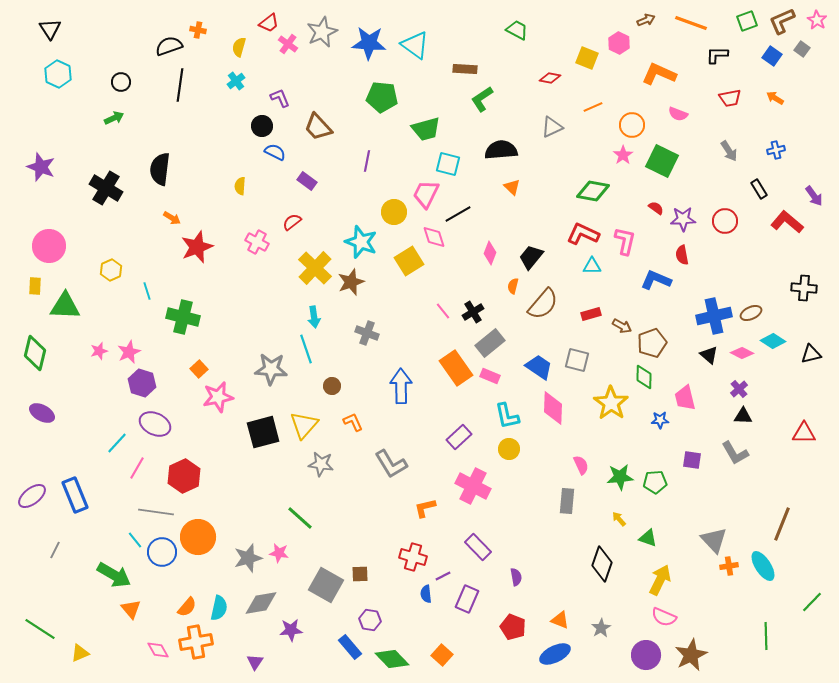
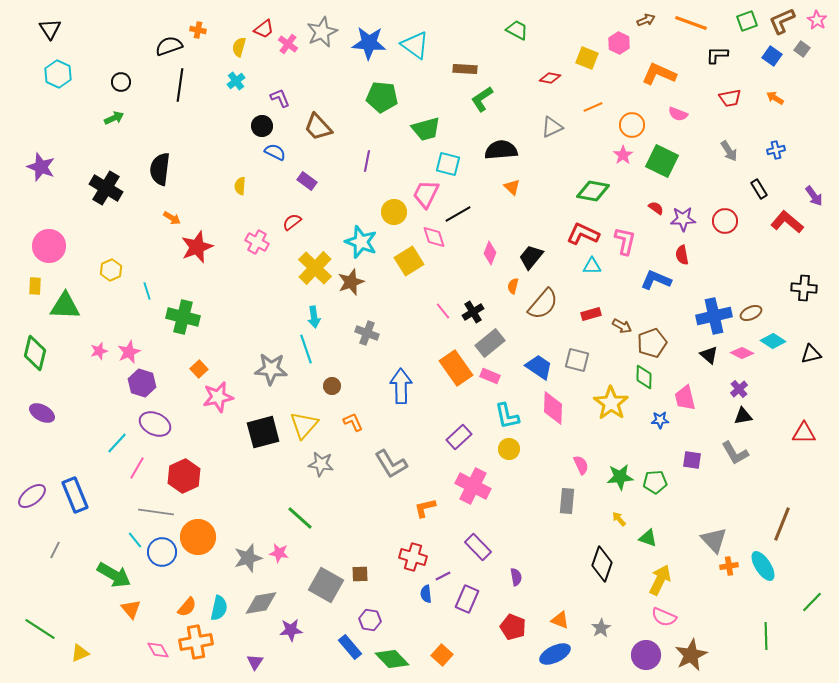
red trapezoid at (269, 23): moved 5 px left, 6 px down
black triangle at (743, 416): rotated 12 degrees counterclockwise
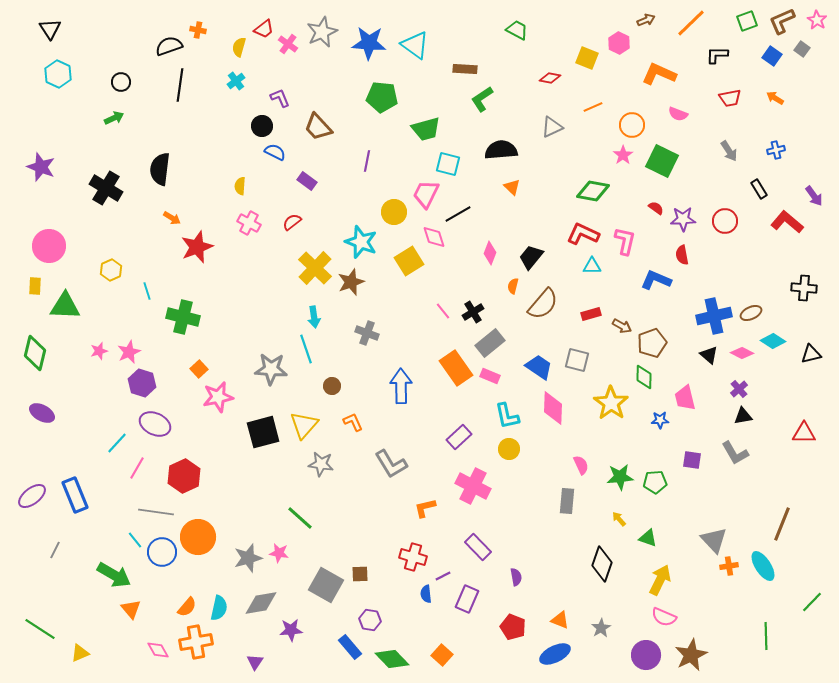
orange line at (691, 23): rotated 64 degrees counterclockwise
pink cross at (257, 242): moved 8 px left, 19 px up
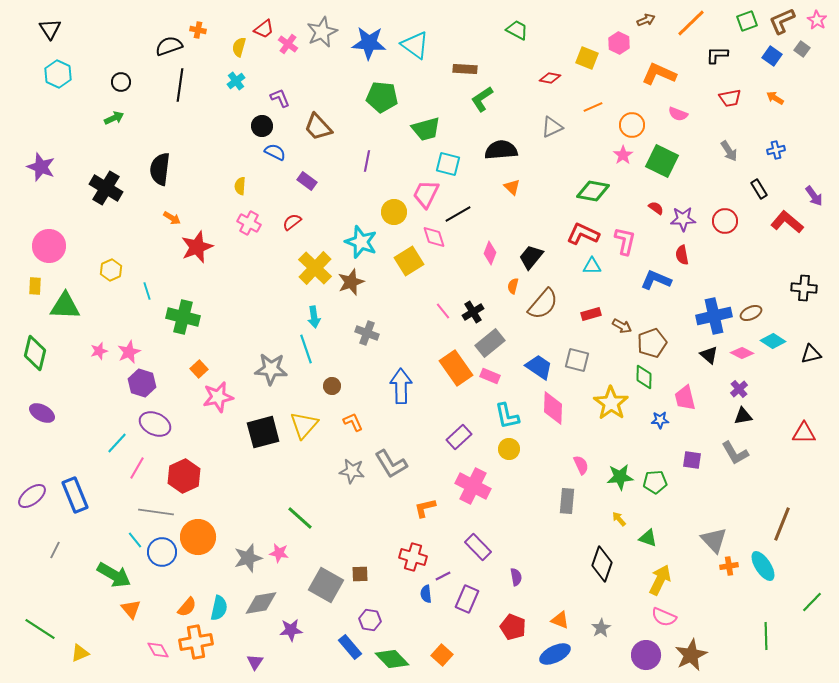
gray star at (321, 464): moved 31 px right, 7 px down
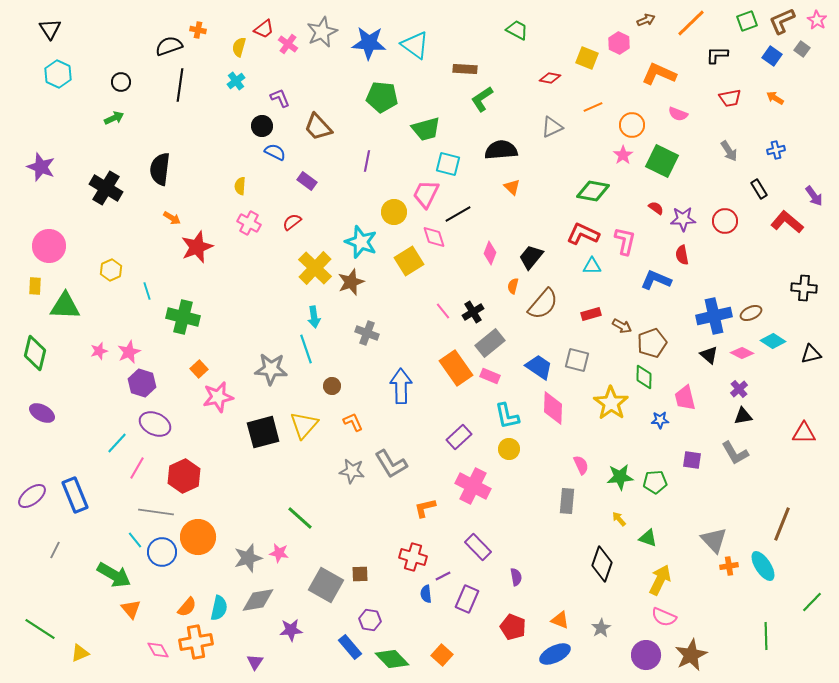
gray diamond at (261, 603): moved 3 px left, 3 px up
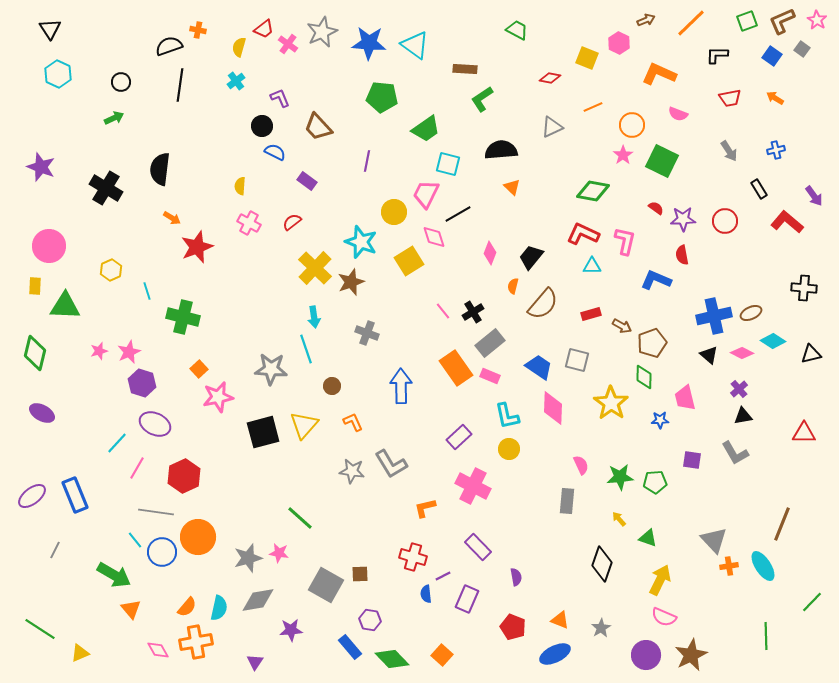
green trapezoid at (426, 129): rotated 20 degrees counterclockwise
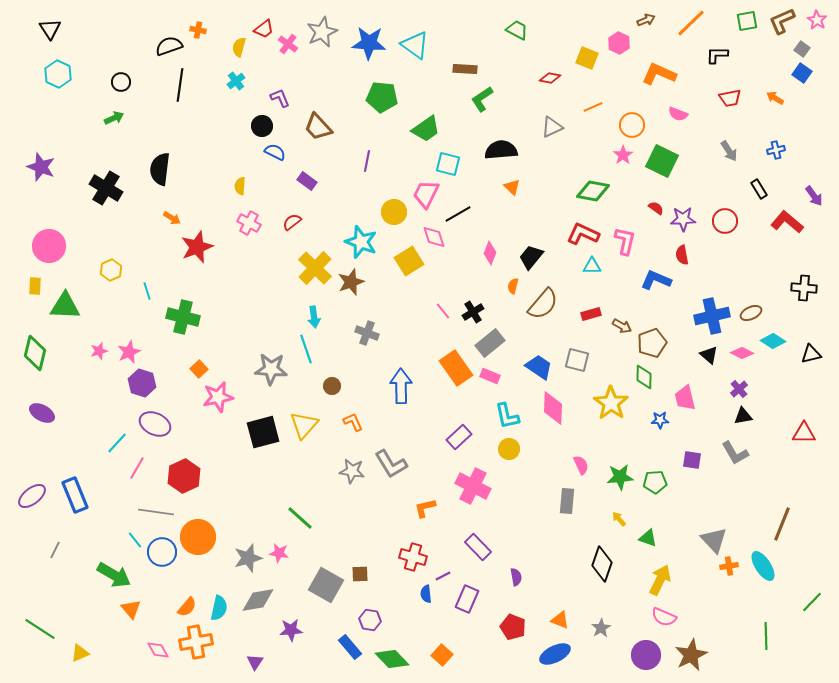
green square at (747, 21): rotated 10 degrees clockwise
blue square at (772, 56): moved 30 px right, 17 px down
blue cross at (714, 316): moved 2 px left
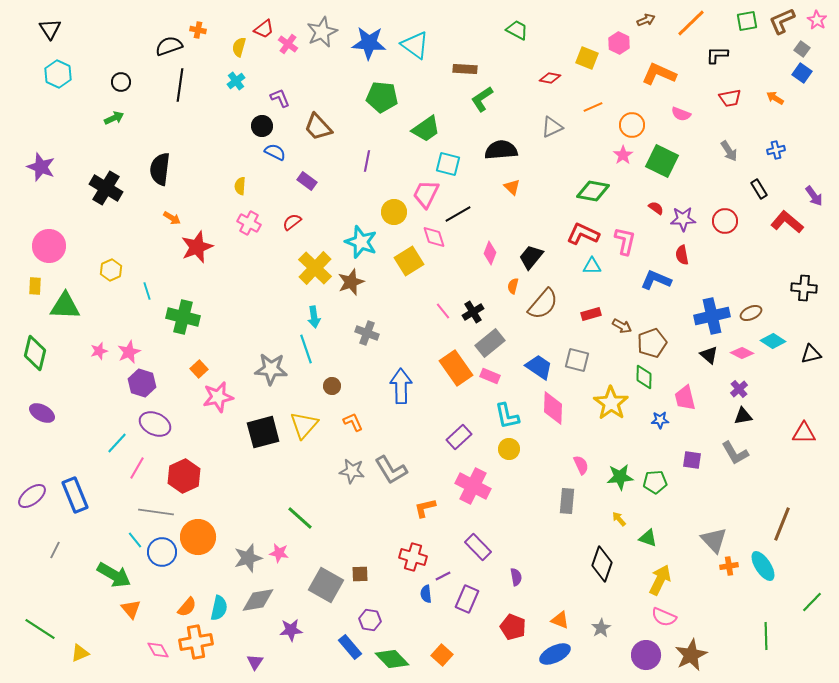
pink semicircle at (678, 114): moved 3 px right
gray L-shape at (391, 464): moved 6 px down
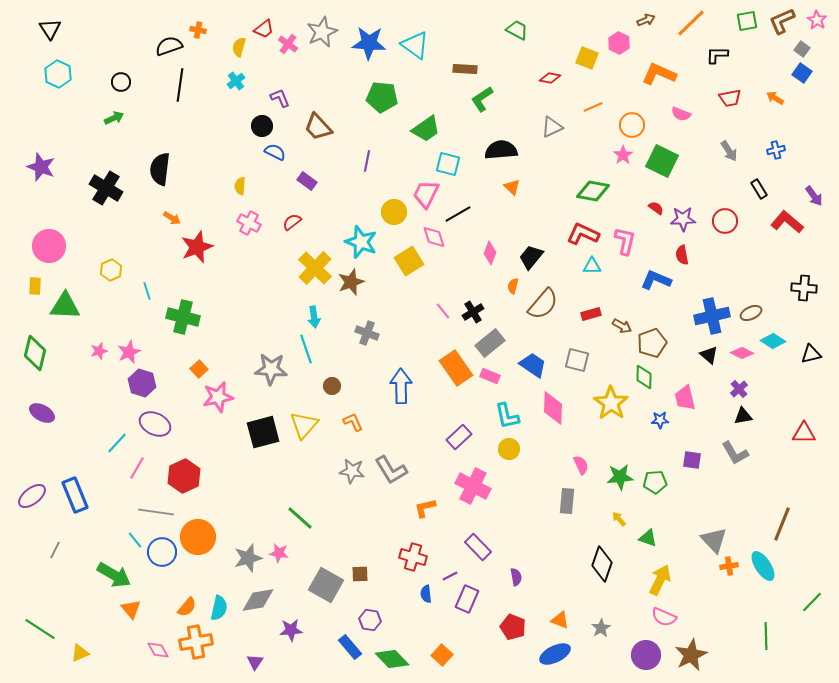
blue trapezoid at (539, 367): moved 6 px left, 2 px up
purple line at (443, 576): moved 7 px right
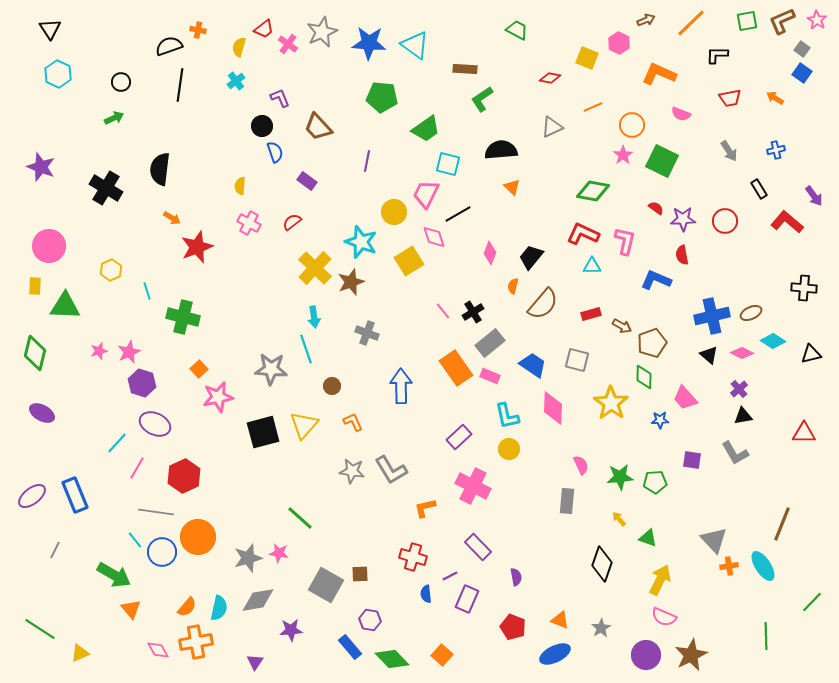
blue semicircle at (275, 152): rotated 45 degrees clockwise
pink trapezoid at (685, 398): rotated 28 degrees counterclockwise
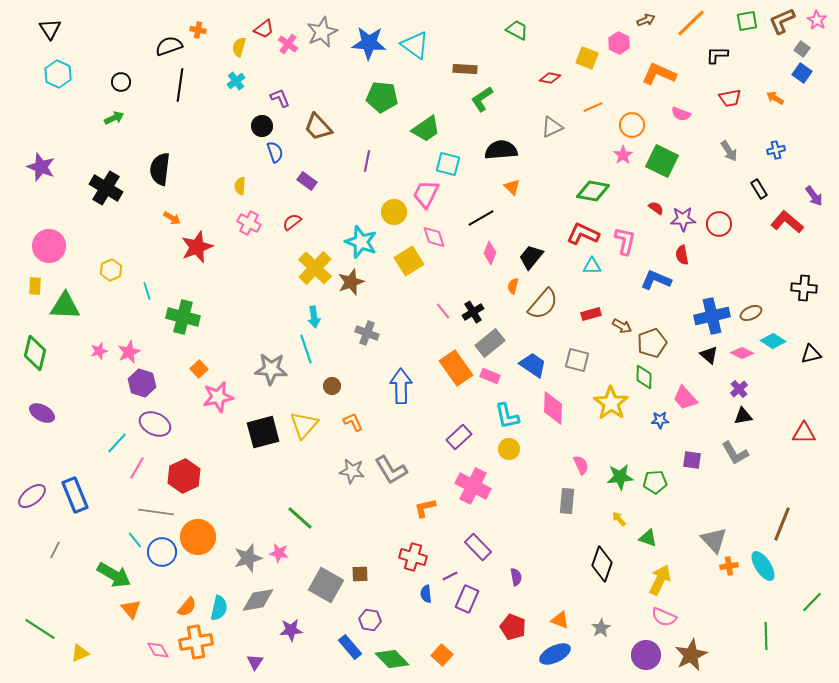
black line at (458, 214): moved 23 px right, 4 px down
red circle at (725, 221): moved 6 px left, 3 px down
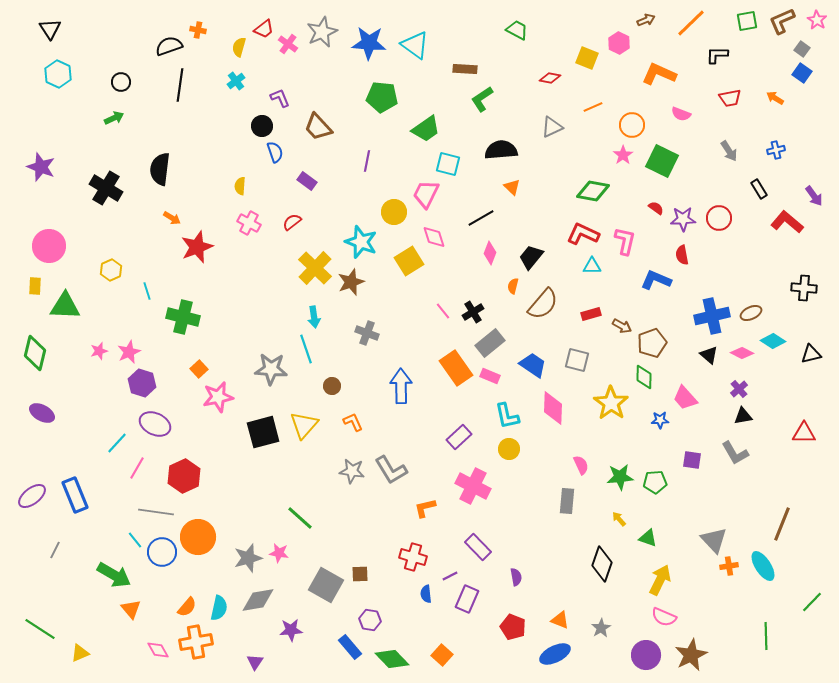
red circle at (719, 224): moved 6 px up
